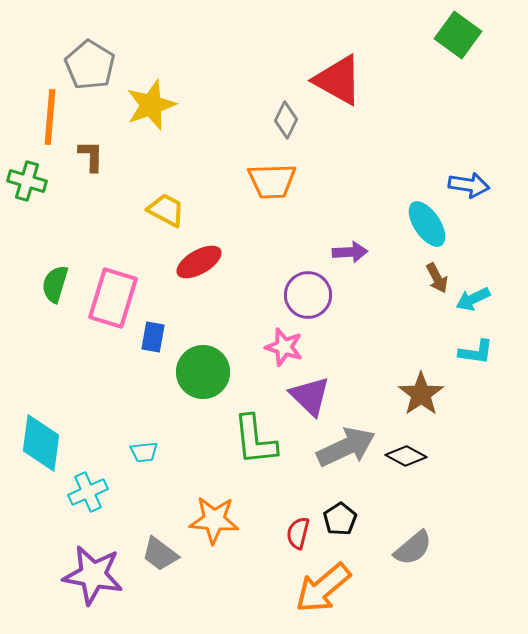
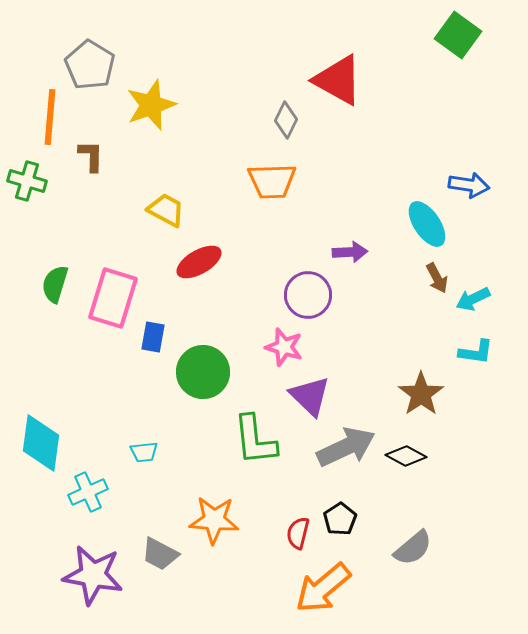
gray trapezoid: rotated 9 degrees counterclockwise
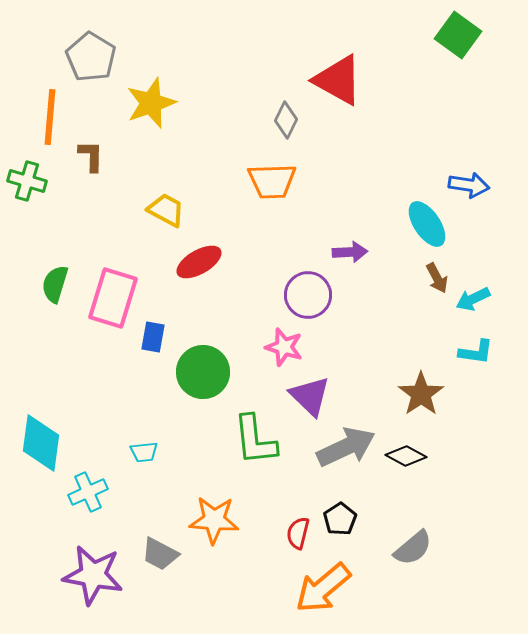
gray pentagon: moved 1 px right, 8 px up
yellow star: moved 2 px up
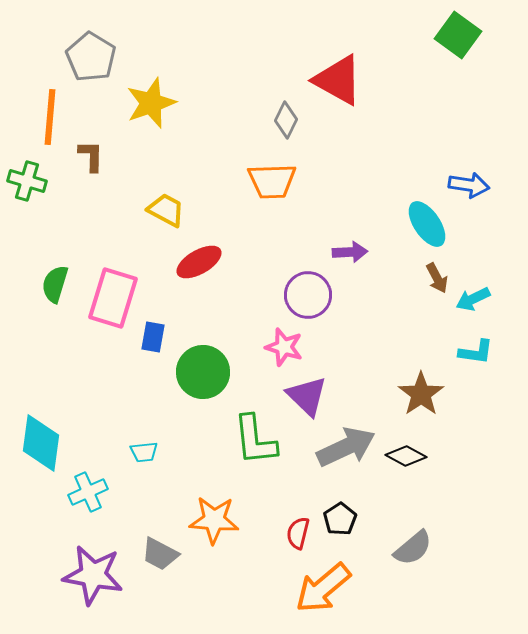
purple triangle: moved 3 px left
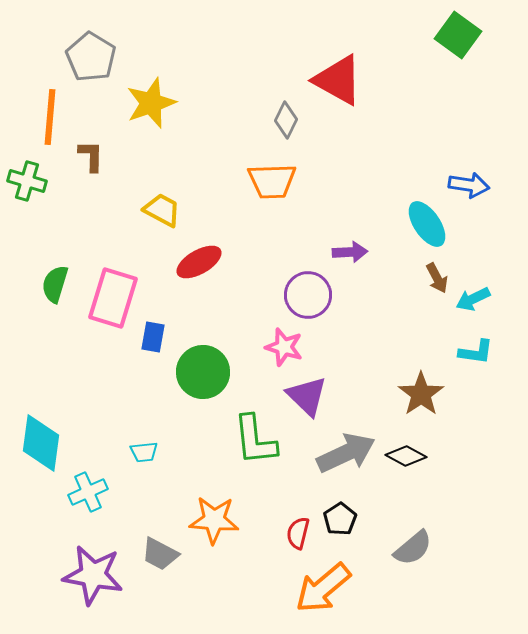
yellow trapezoid: moved 4 px left
gray arrow: moved 6 px down
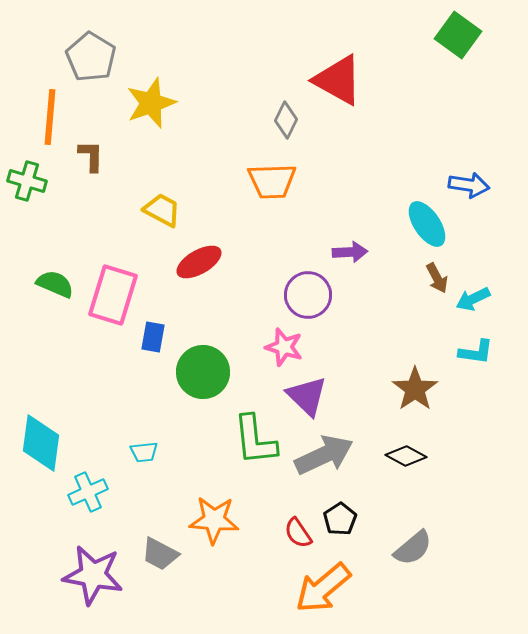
green semicircle: rotated 96 degrees clockwise
pink rectangle: moved 3 px up
brown star: moved 6 px left, 5 px up
gray arrow: moved 22 px left, 2 px down
red semicircle: rotated 48 degrees counterclockwise
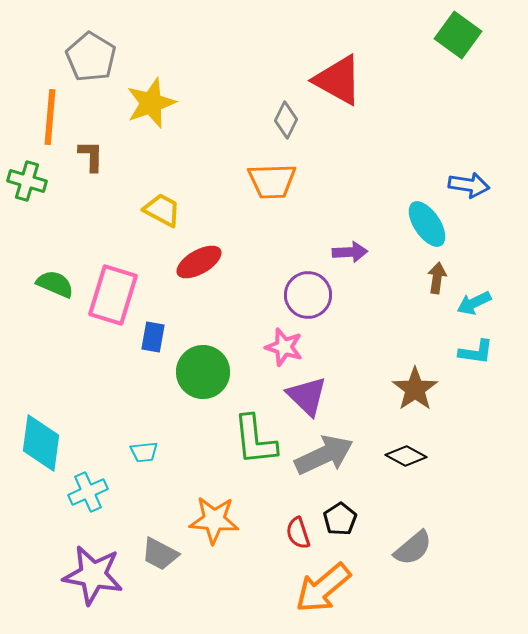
brown arrow: rotated 144 degrees counterclockwise
cyan arrow: moved 1 px right, 4 px down
red semicircle: rotated 16 degrees clockwise
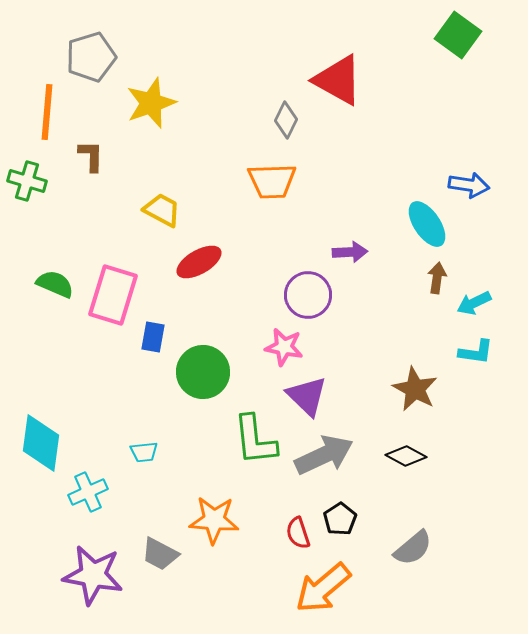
gray pentagon: rotated 24 degrees clockwise
orange line: moved 3 px left, 5 px up
pink star: rotated 6 degrees counterclockwise
brown star: rotated 9 degrees counterclockwise
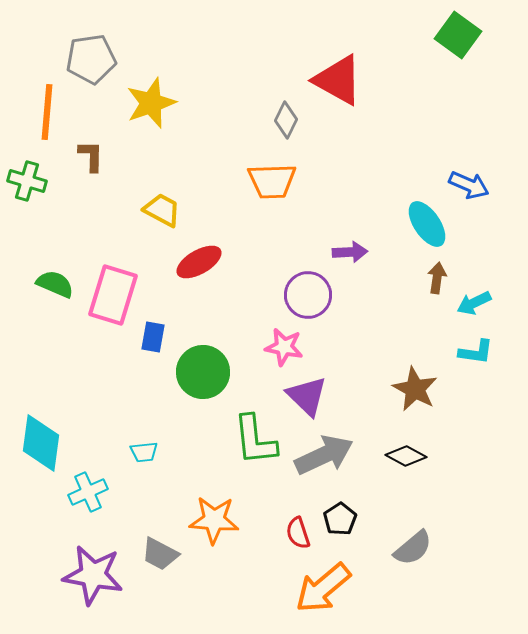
gray pentagon: moved 2 px down; rotated 9 degrees clockwise
blue arrow: rotated 15 degrees clockwise
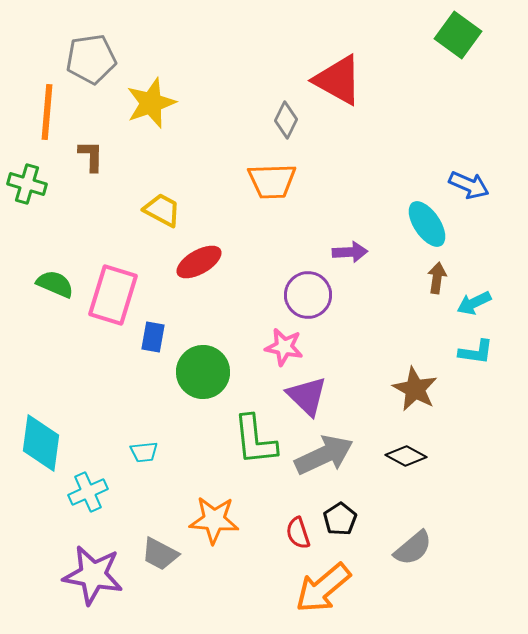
green cross: moved 3 px down
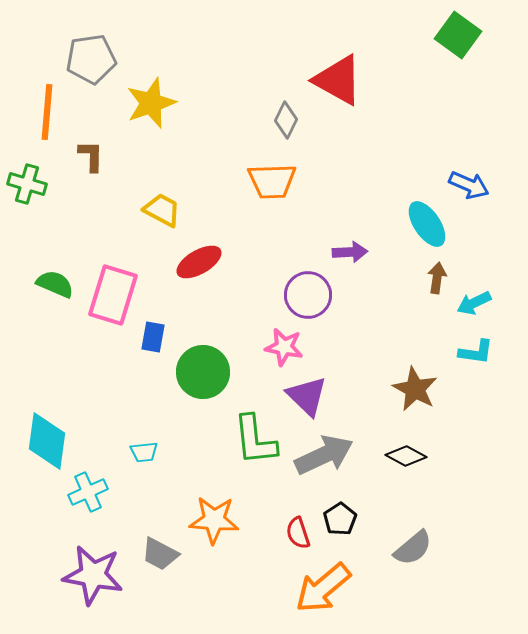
cyan diamond: moved 6 px right, 2 px up
